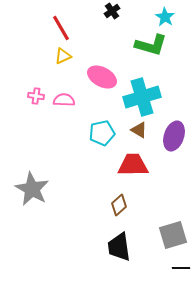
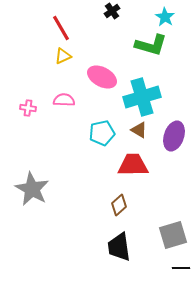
pink cross: moved 8 px left, 12 px down
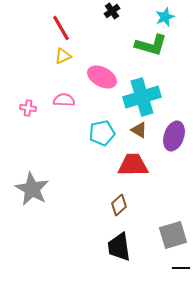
cyan star: rotated 18 degrees clockwise
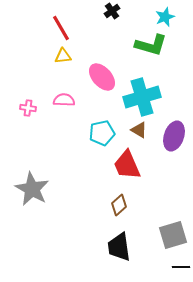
yellow triangle: rotated 18 degrees clockwise
pink ellipse: rotated 20 degrees clockwise
red trapezoid: moved 6 px left; rotated 112 degrees counterclockwise
black line: moved 1 px up
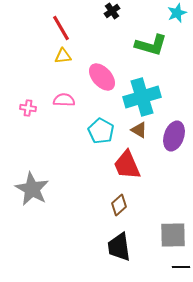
cyan star: moved 12 px right, 4 px up
cyan pentagon: moved 1 px left, 2 px up; rotated 30 degrees counterclockwise
gray square: rotated 16 degrees clockwise
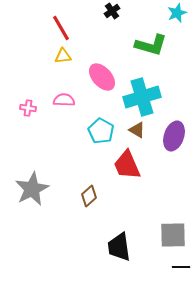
brown triangle: moved 2 px left
gray star: rotated 16 degrees clockwise
brown diamond: moved 30 px left, 9 px up
